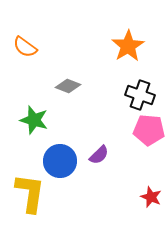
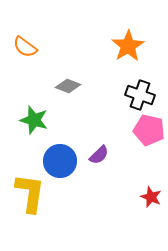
pink pentagon: rotated 8 degrees clockwise
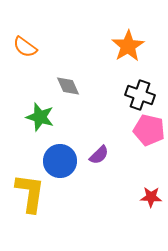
gray diamond: rotated 45 degrees clockwise
green star: moved 6 px right, 3 px up
red star: rotated 20 degrees counterclockwise
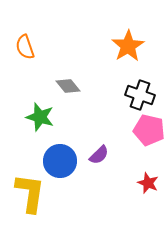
orange semicircle: rotated 35 degrees clockwise
gray diamond: rotated 15 degrees counterclockwise
red star: moved 3 px left, 14 px up; rotated 20 degrees clockwise
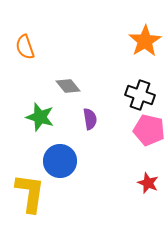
orange star: moved 17 px right, 5 px up
purple semicircle: moved 9 px left, 36 px up; rotated 55 degrees counterclockwise
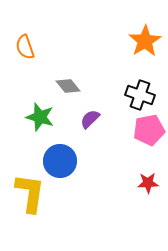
purple semicircle: rotated 125 degrees counterclockwise
pink pentagon: rotated 24 degrees counterclockwise
red star: rotated 25 degrees counterclockwise
